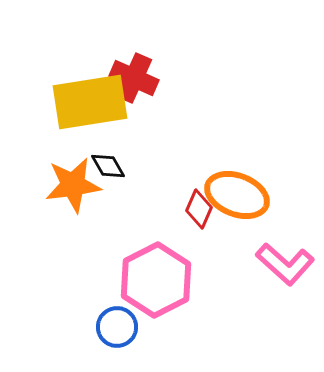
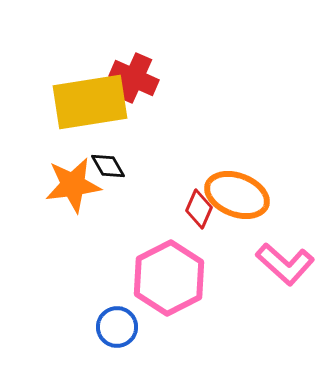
pink hexagon: moved 13 px right, 2 px up
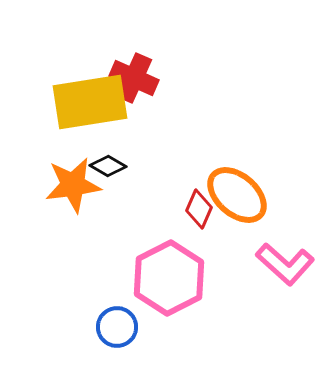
black diamond: rotated 30 degrees counterclockwise
orange ellipse: rotated 20 degrees clockwise
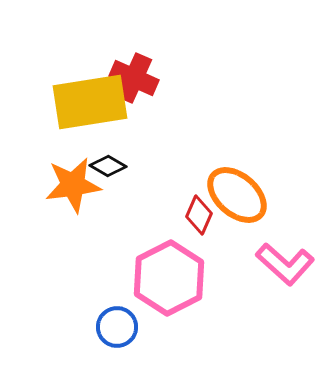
red diamond: moved 6 px down
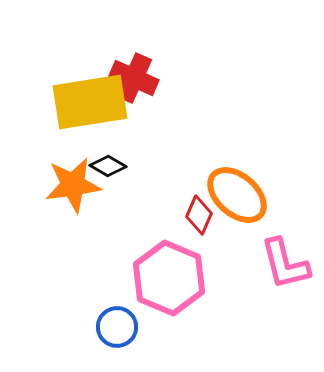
pink L-shape: rotated 34 degrees clockwise
pink hexagon: rotated 10 degrees counterclockwise
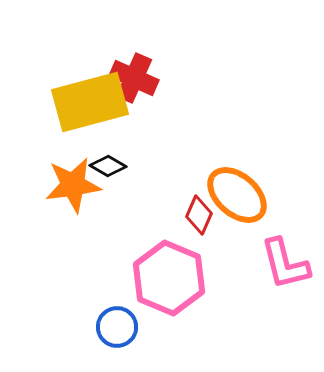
yellow rectangle: rotated 6 degrees counterclockwise
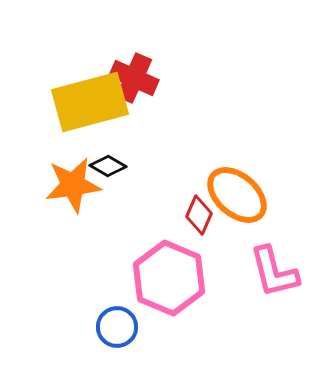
pink L-shape: moved 11 px left, 8 px down
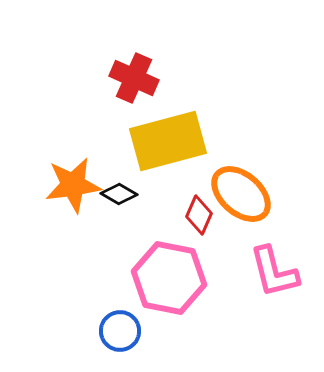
yellow rectangle: moved 78 px right, 39 px down
black diamond: moved 11 px right, 28 px down
orange ellipse: moved 4 px right, 1 px up
pink hexagon: rotated 12 degrees counterclockwise
blue circle: moved 3 px right, 4 px down
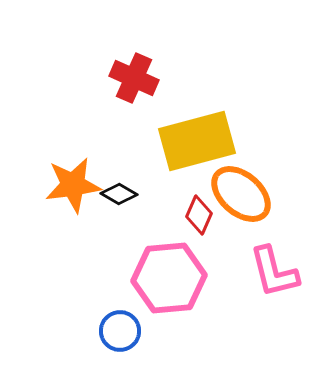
yellow rectangle: moved 29 px right
pink hexagon: rotated 16 degrees counterclockwise
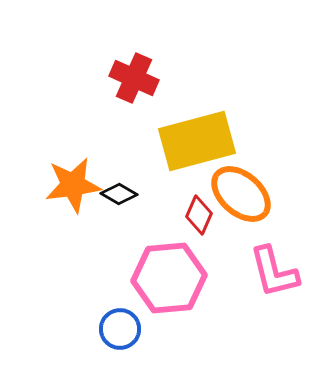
blue circle: moved 2 px up
